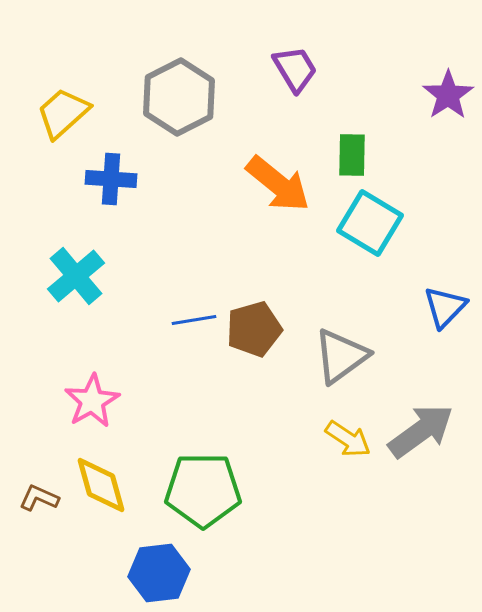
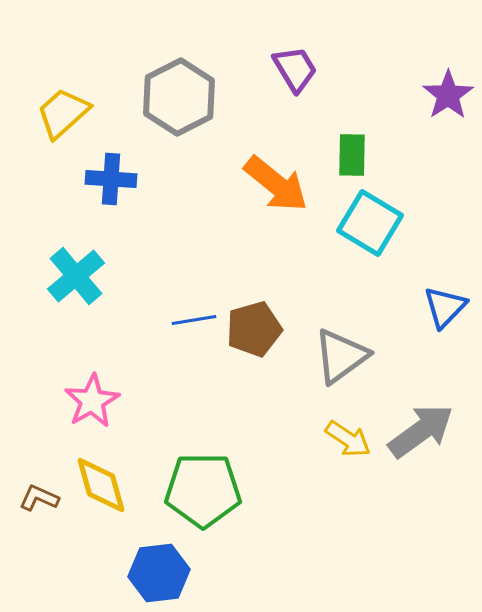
orange arrow: moved 2 px left
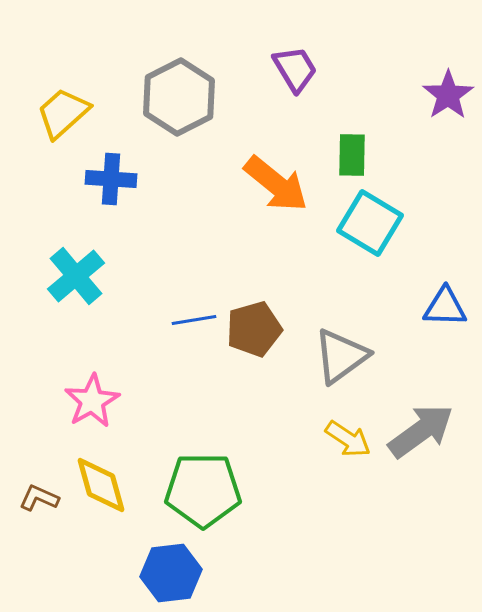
blue triangle: rotated 48 degrees clockwise
blue hexagon: moved 12 px right
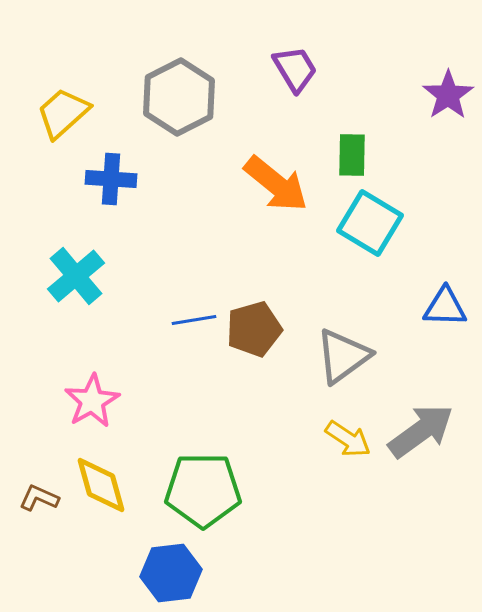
gray triangle: moved 2 px right
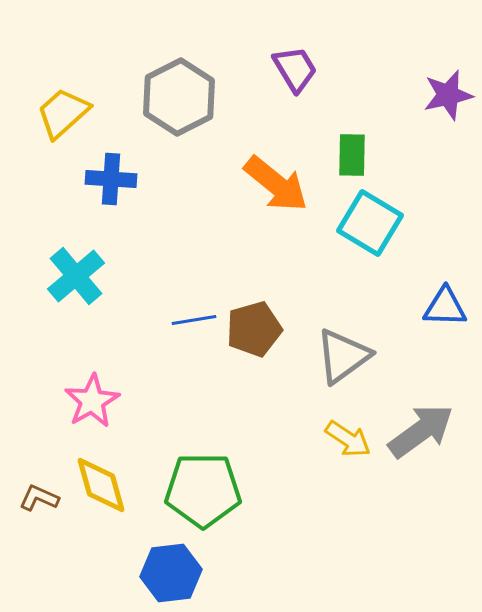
purple star: rotated 21 degrees clockwise
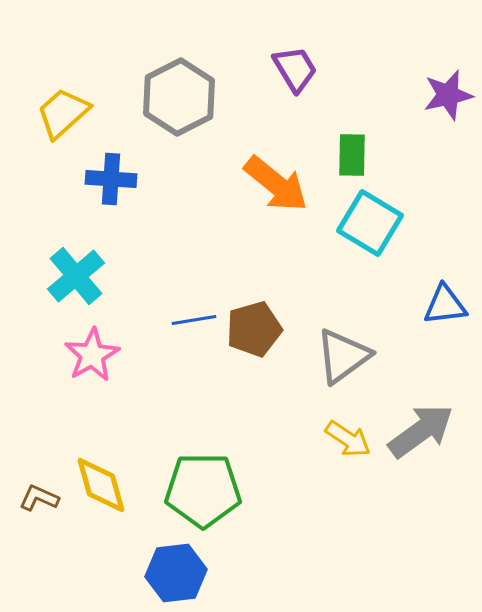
blue triangle: moved 2 px up; rotated 9 degrees counterclockwise
pink star: moved 46 px up
blue hexagon: moved 5 px right
